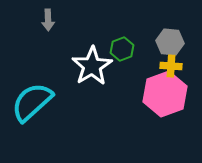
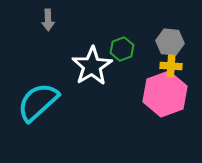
cyan semicircle: moved 6 px right
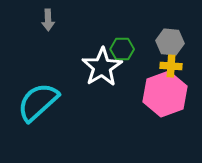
green hexagon: rotated 20 degrees clockwise
white star: moved 10 px right, 1 px down
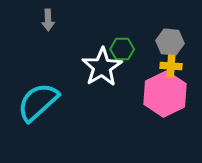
pink hexagon: rotated 6 degrees counterclockwise
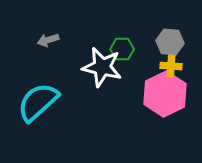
gray arrow: moved 20 px down; rotated 75 degrees clockwise
white star: rotated 27 degrees counterclockwise
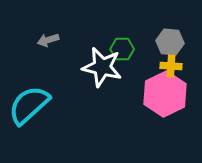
cyan semicircle: moved 9 px left, 3 px down
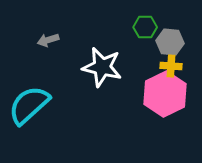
green hexagon: moved 23 px right, 22 px up
